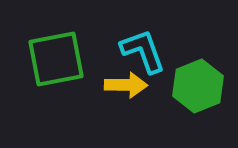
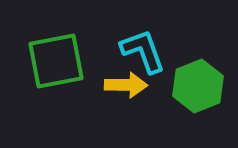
green square: moved 2 px down
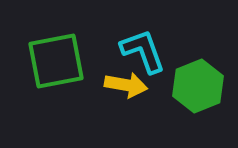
yellow arrow: rotated 9 degrees clockwise
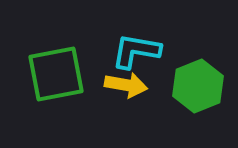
cyan L-shape: moved 7 px left; rotated 60 degrees counterclockwise
green square: moved 13 px down
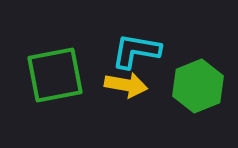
green square: moved 1 px left, 1 px down
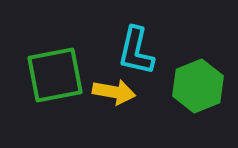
cyan L-shape: rotated 87 degrees counterclockwise
yellow arrow: moved 12 px left, 7 px down
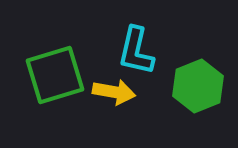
green square: rotated 6 degrees counterclockwise
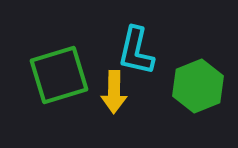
green square: moved 4 px right
yellow arrow: rotated 81 degrees clockwise
